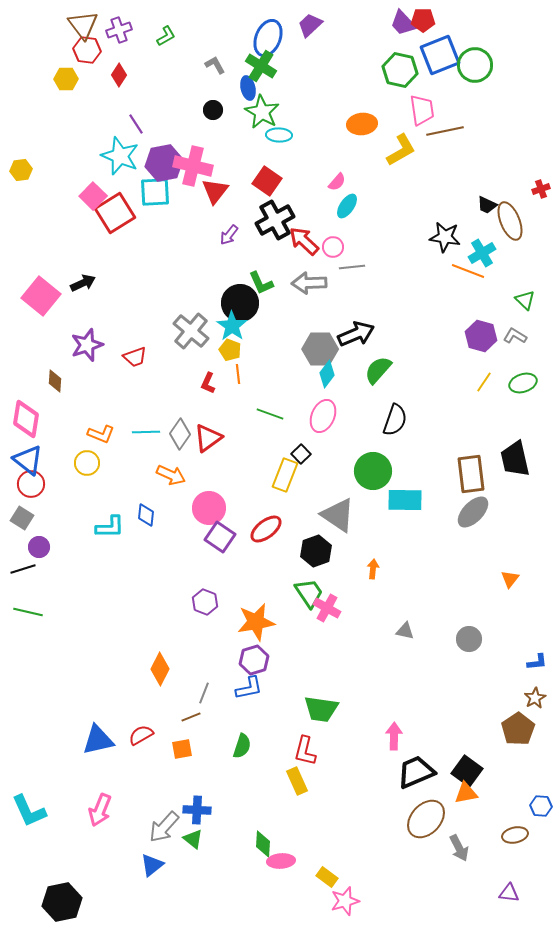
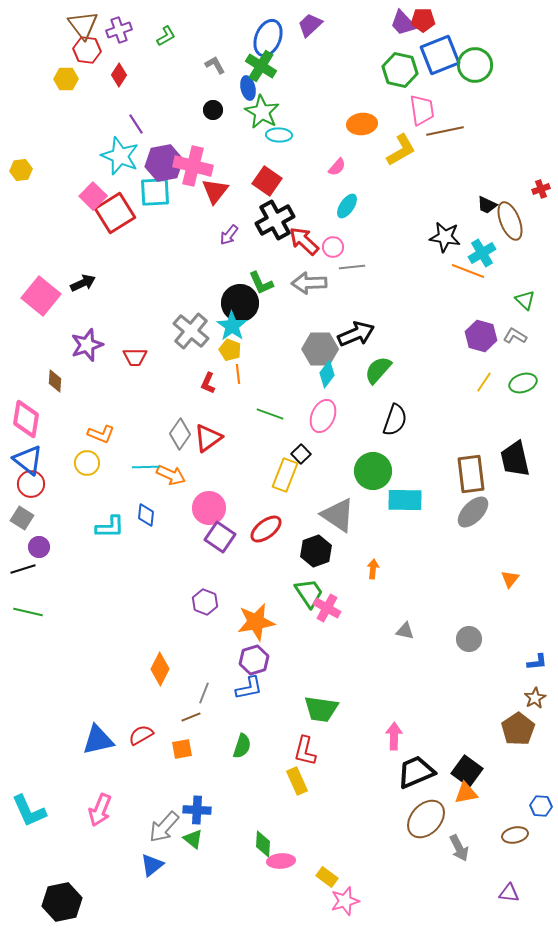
pink semicircle at (337, 182): moved 15 px up
red trapezoid at (135, 357): rotated 20 degrees clockwise
cyan line at (146, 432): moved 35 px down
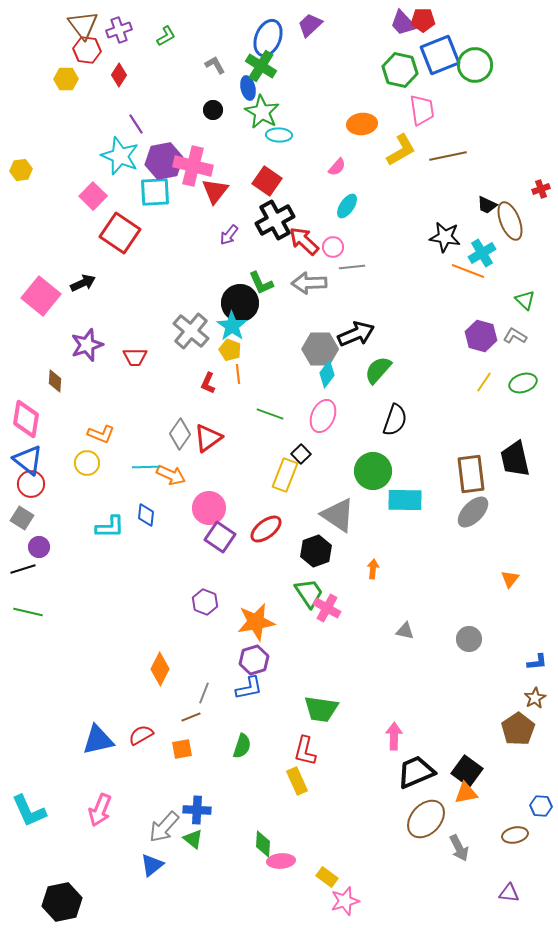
brown line at (445, 131): moved 3 px right, 25 px down
purple hexagon at (164, 163): moved 2 px up
red square at (115, 213): moved 5 px right, 20 px down; rotated 24 degrees counterclockwise
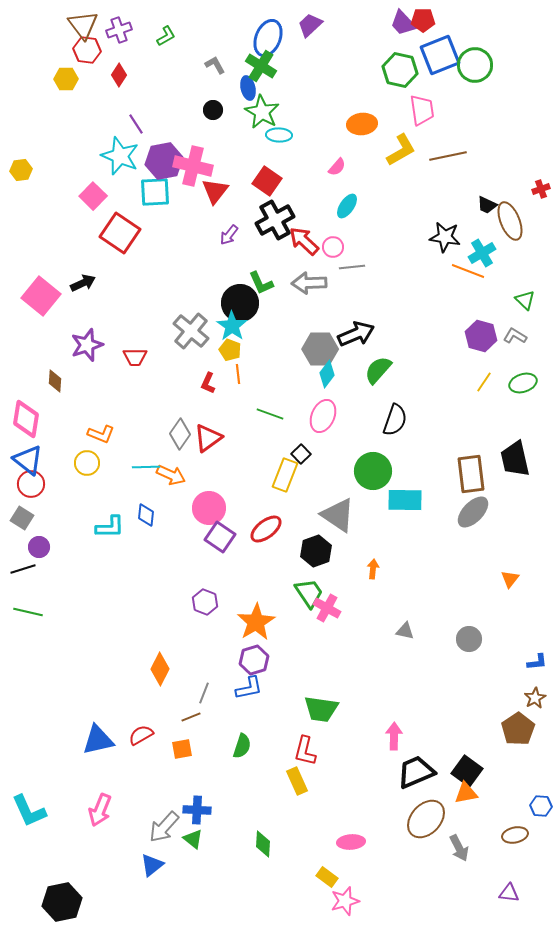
orange star at (256, 622): rotated 21 degrees counterclockwise
pink ellipse at (281, 861): moved 70 px right, 19 px up
